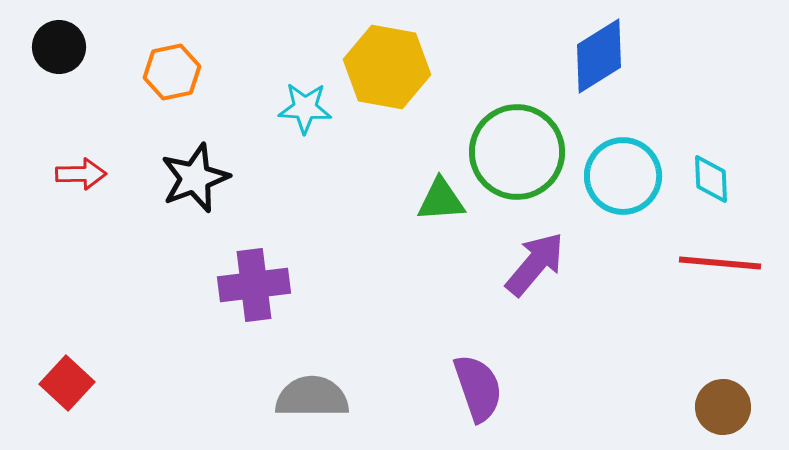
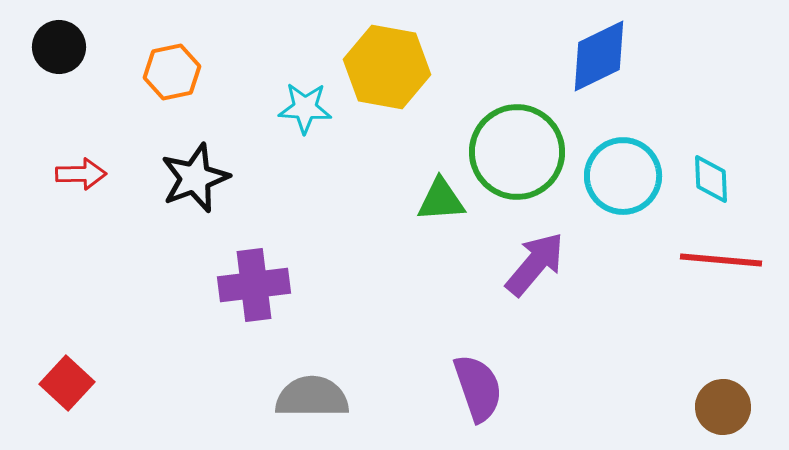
blue diamond: rotated 6 degrees clockwise
red line: moved 1 px right, 3 px up
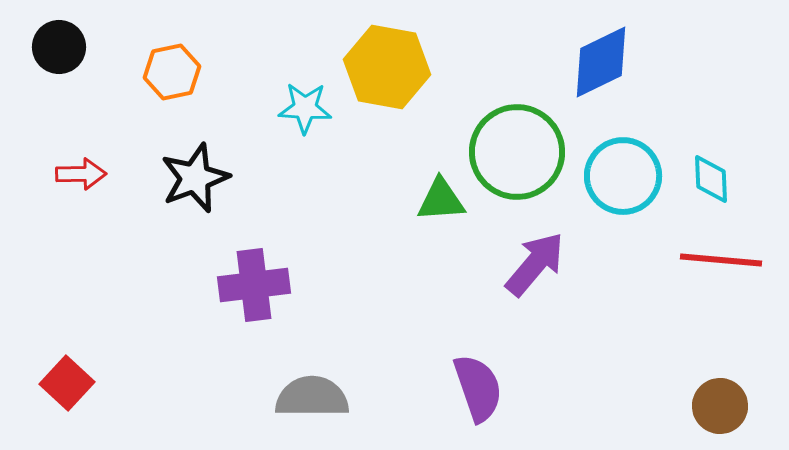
blue diamond: moved 2 px right, 6 px down
brown circle: moved 3 px left, 1 px up
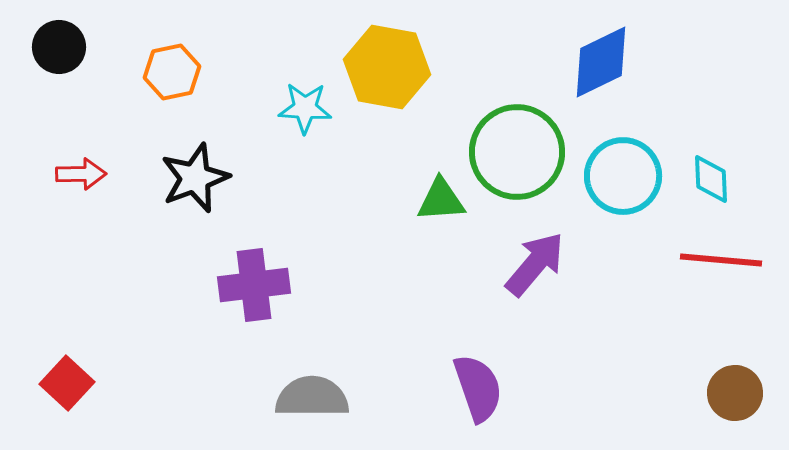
brown circle: moved 15 px right, 13 px up
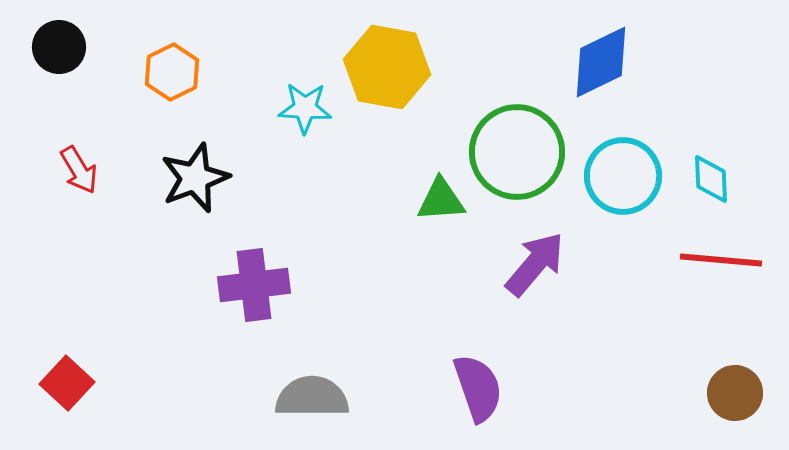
orange hexagon: rotated 14 degrees counterclockwise
red arrow: moved 2 px left, 4 px up; rotated 60 degrees clockwise
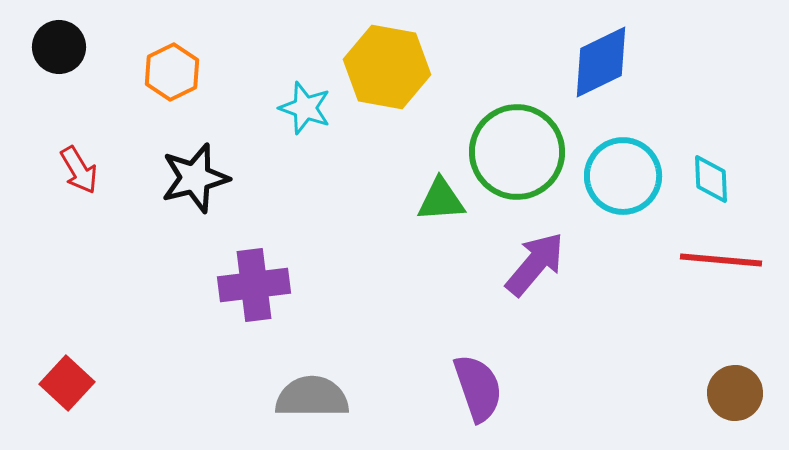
cyan star: rotated 16 degrees clockwise
black star: rotated 6 degrees clockwise
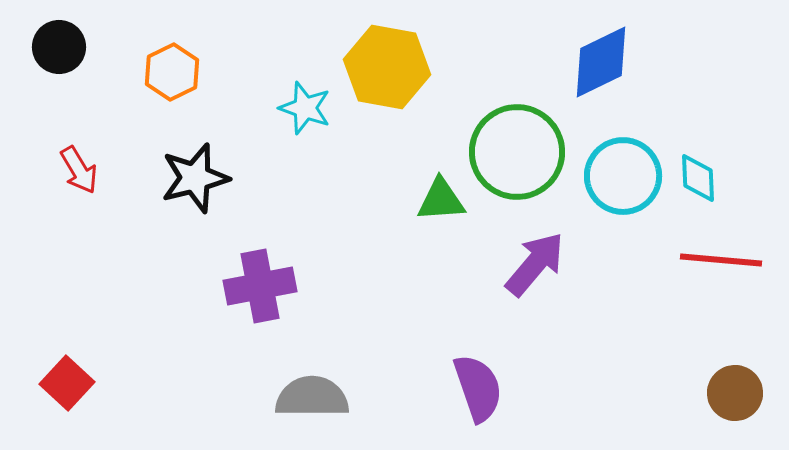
cyan diamond: moved 13 px left, 1 px up
purple cross: moved 6 px right, 1 px down; rotated 4 degrees counterclockwise
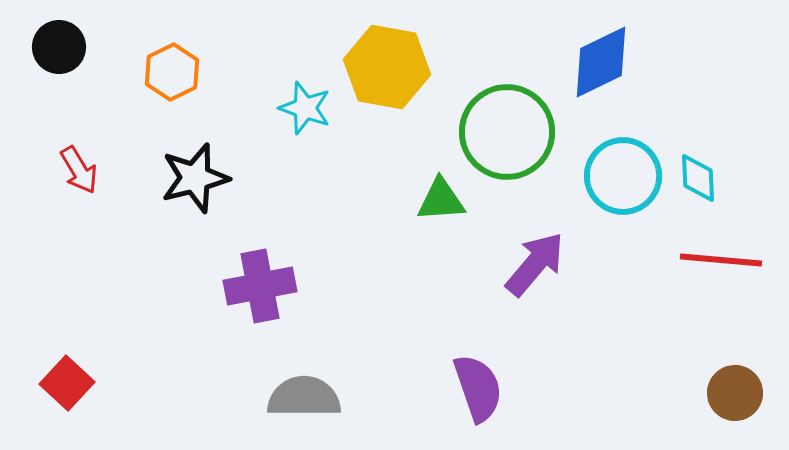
green circle: moved 10 px left, 20 px up
gray semicircle: moved 8 px left
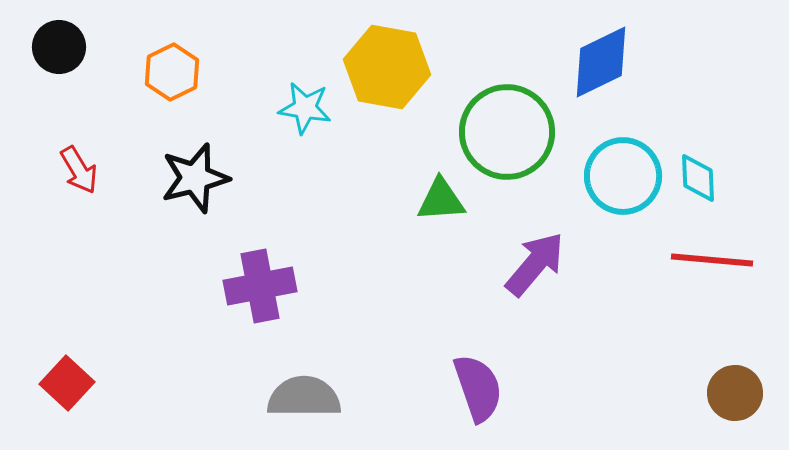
cyan star: rotated 10 degrees counterclockwise
red line: moved 9 px left
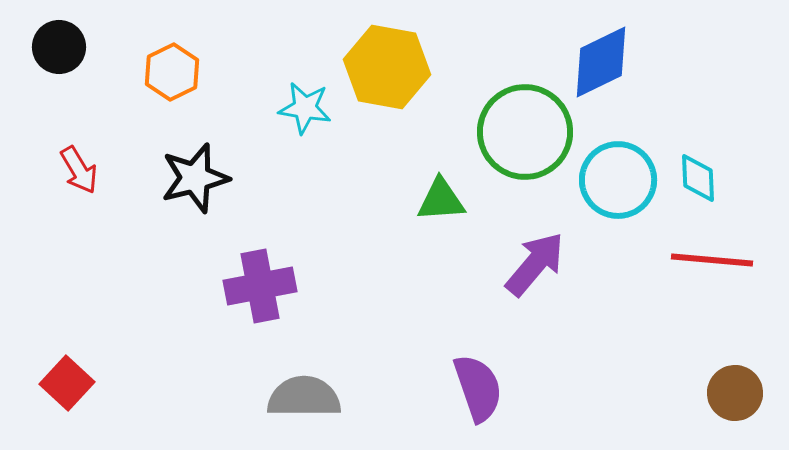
green circle: moved 18 px right
cyan circle: moved 5 px left, 4 px down
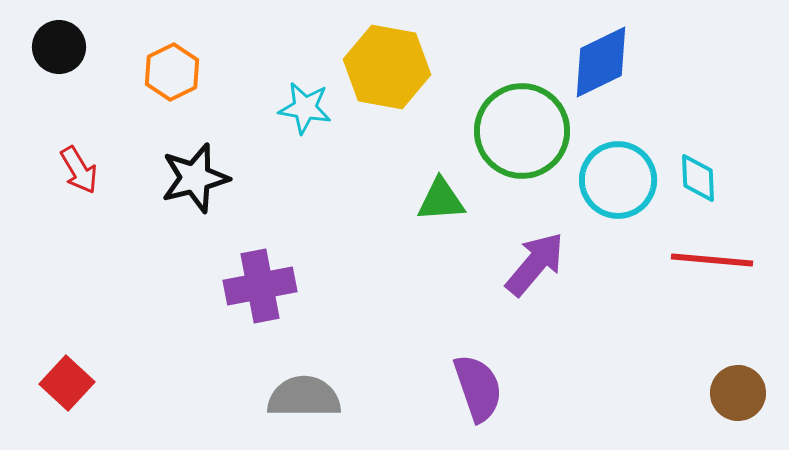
green circle: moved 3 px left, 1 px up
brown circle: moved 3 px right
